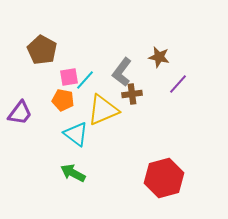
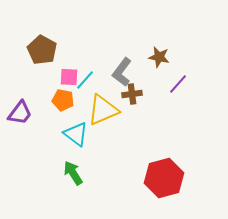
pink square: rotated 12 degrees clockwise
green arrow: rotated 30 degrees clockwise
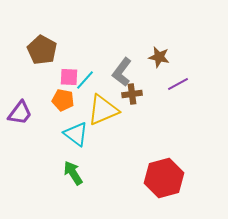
purple line: rotated 20 degrees clockwise
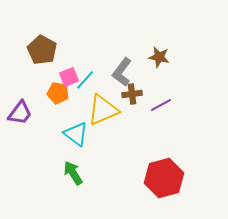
pink square: rotated 24 degrees counterclockwise
purple line: moved 17 px left, 21 px down
orange pentagon: moved 5 px left, 7 px up
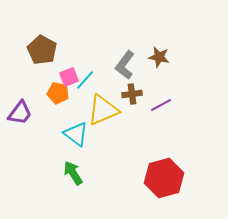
gray L-shape: moved 3 px right, 7 px up
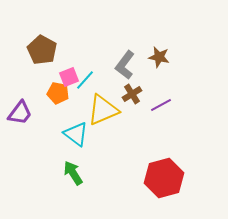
brown cross: rotated 24 degrees counterclockwise
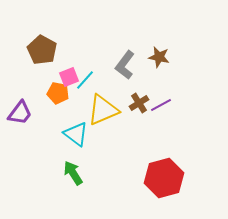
brown cross: moved 7 px right, 9 px down
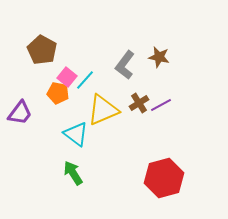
pink square: moved 2 px left; rotated 30 degrees counterclockwise
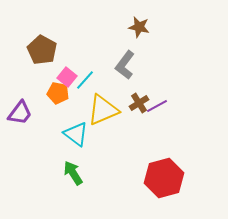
brown star: moved 20 px left, 30 px up
purple line: moved 4 px left, 1 px down
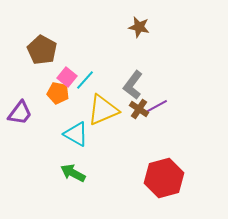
gray L-shape: moved 8 px right, 20 px down
brown cross: moved 6 px down; rotated 24 degrees counterclockwise
cyan triangle: rotated 8 degrees counterclockwise
green arrow: rotated 30 degrees counterclockwise
